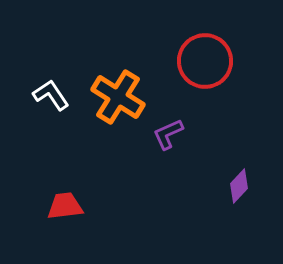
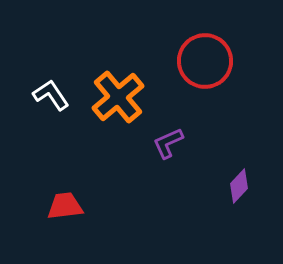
orange cross: rotated 18 degrees clockwise
purple L-shape: moved 9 px down
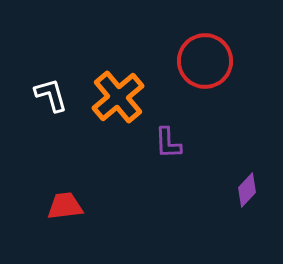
white L-shape: rotated 18 degrees clockwise
purple L-shape: rotated 68 degrees counterclockwise
purple diamond: moved 8 px right, 4 px down
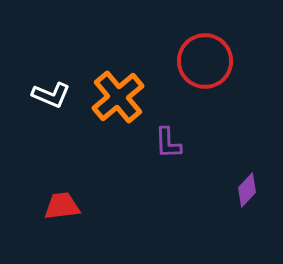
white L-shape: rotated 129 degrees clockwise
red trapezoid: moved 3 px left
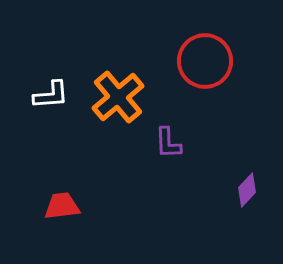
white L-shape: rotated 27 degrees counterclockwise
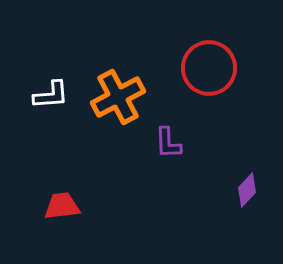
red circle: moved 4 px right, 7 px down
orange cross: rotated 12 degrees clockwise
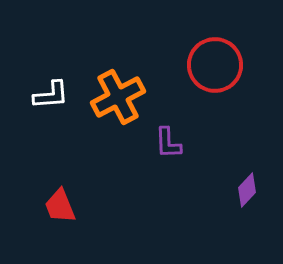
red circle: moved 6 px right, 3 px up
red trapezoid: moved 2 px left; rotated 105 degrees counterclockwise
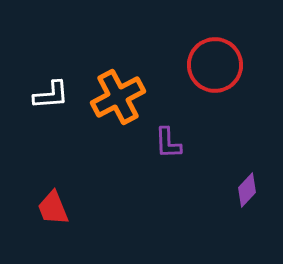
red trapezoid: moved 7 px left, 2 px down
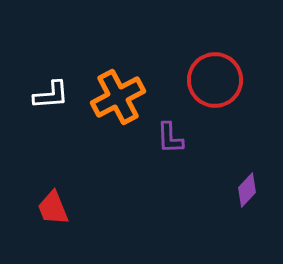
red circle: moved 15 px down
purple L-shape: moved 2 px right, 5 px up
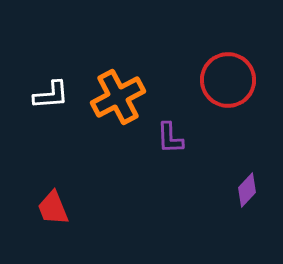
red circle: moved 13 px right
